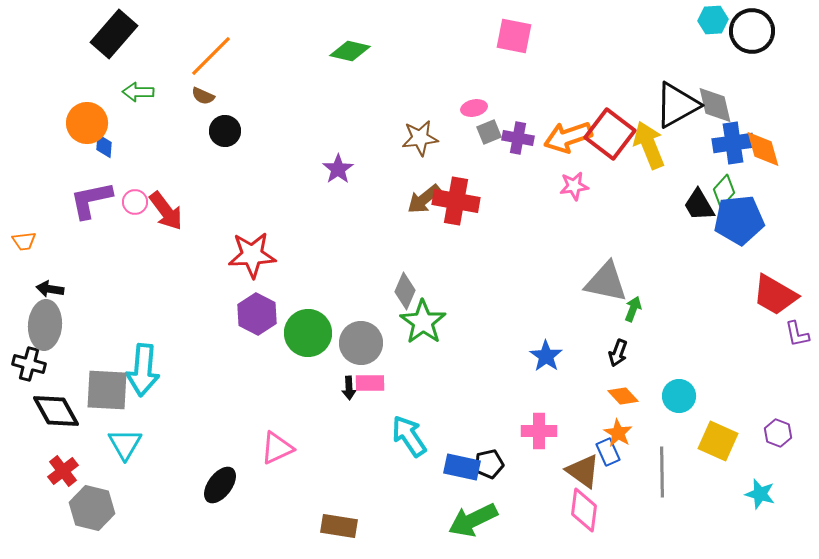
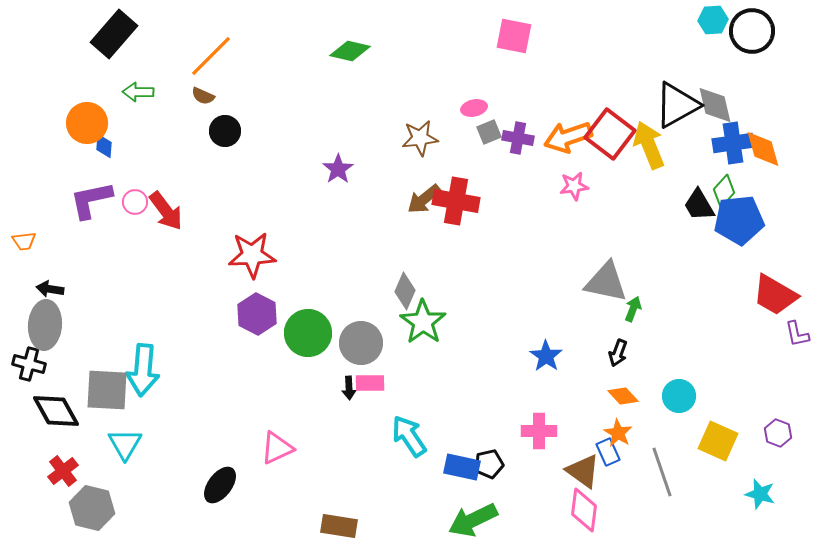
gray line at (662, 472): rotated 18 degrees counterclockwise
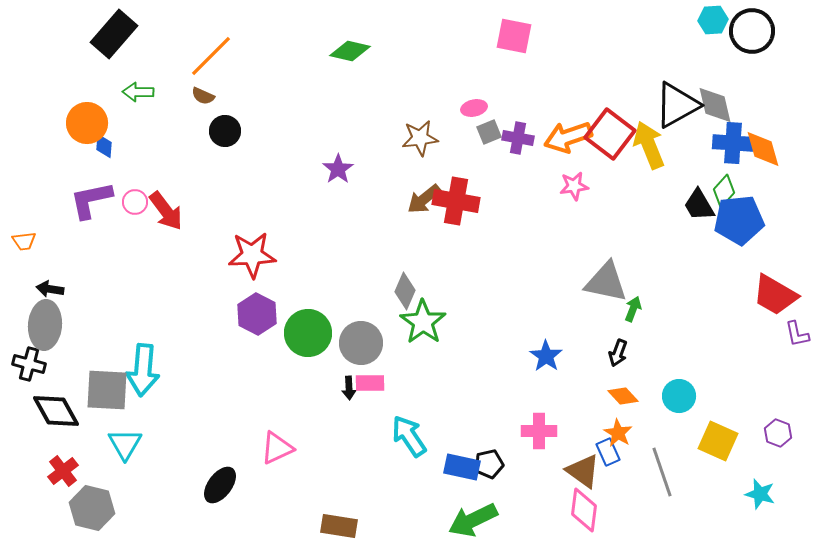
blue cross at (733, 143): rotated 12 degrees clockwise
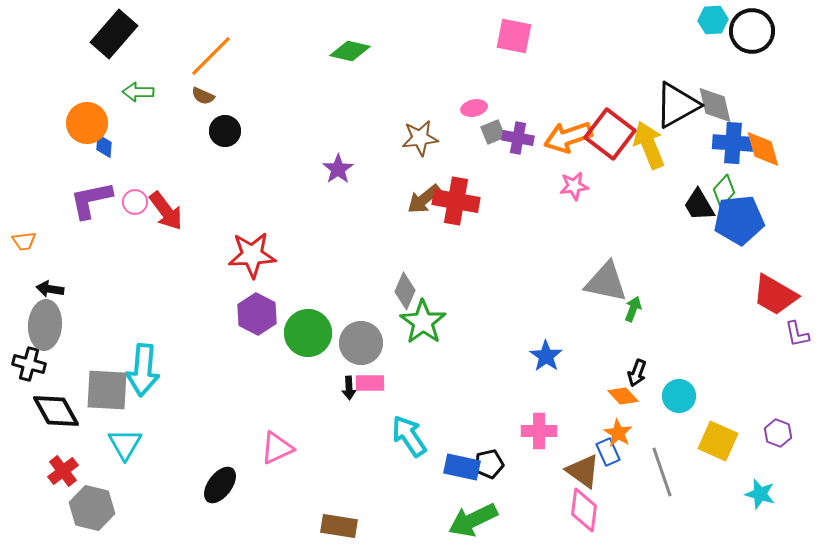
gray square at (489, 132): moved 4 px right
black arrow at (618, 353): moved 19 px right, 20 px down
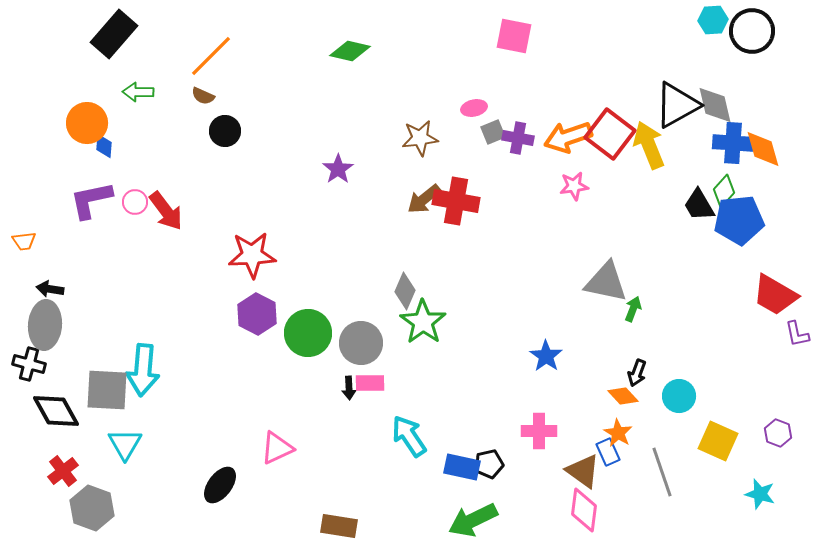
gray hexagon at (92, 508): rotated 6 degrees clockwise
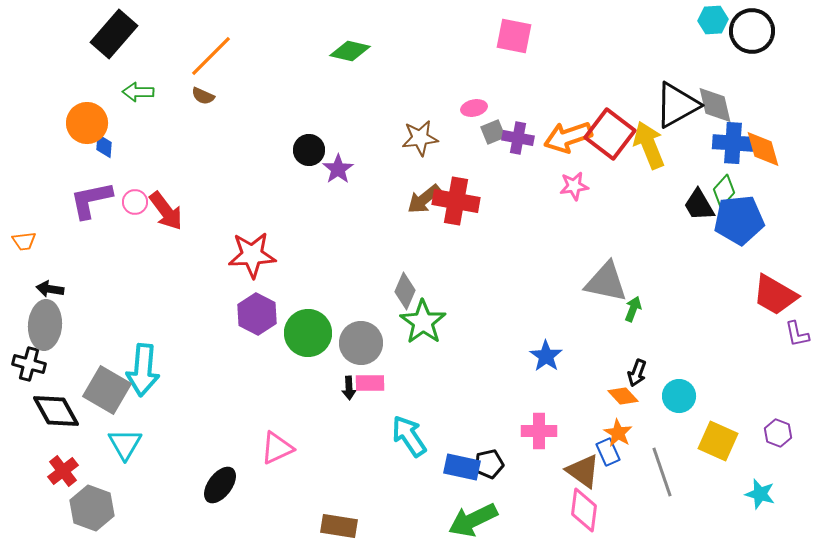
black circle at (225, 131): moved 84 px right, 19 px down
gray square at (107, 390): rotated 27 degrees clockwise
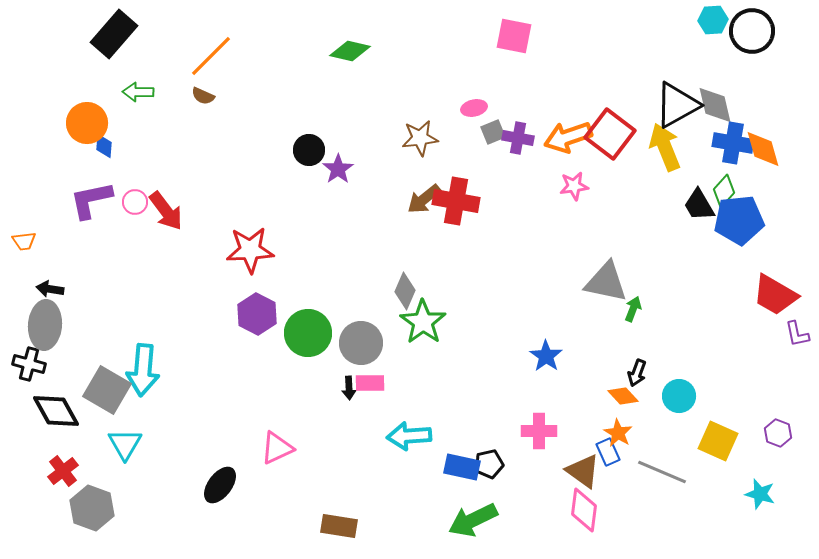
blue cross at (733, 143): rotated 6 degrees clockwise
yellow arrow at (649, 145): moved 16 px right, 2 px down
red star at (252, 255): moved 2 px left, 5 px up
cyan arrow at (409, 436): rotated 60 degrees counterclockwise
gray line at (662, 472): rotated 48 degrees counterclockwise
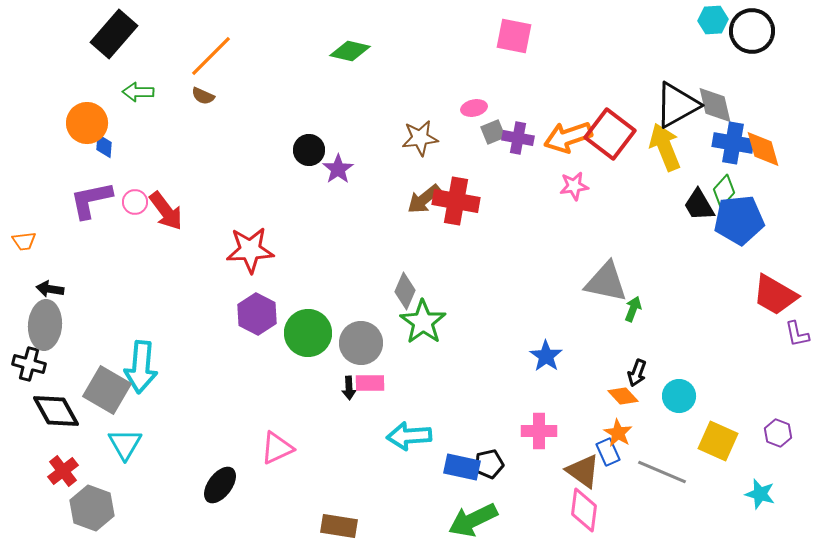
cyan arrow at (143, 370): moved 2 px left, 3 px up
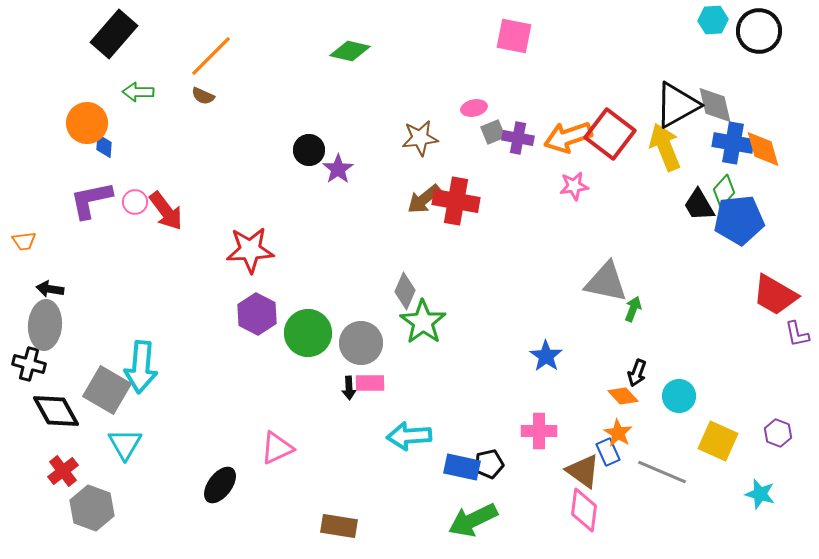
black circle at (752, 31): moved 7 px right
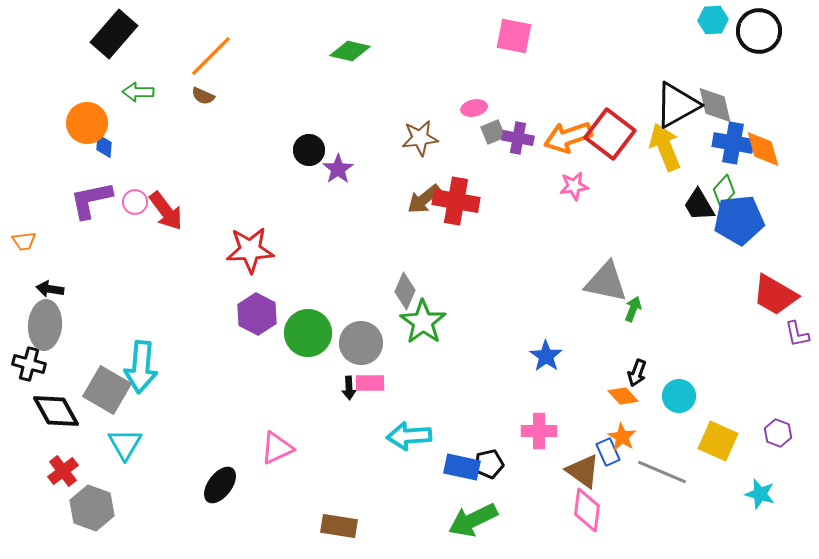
orange star at (618, 433): moved 4 px right, 4 px down
pink diamond at (584, 510): moved 3 px right
